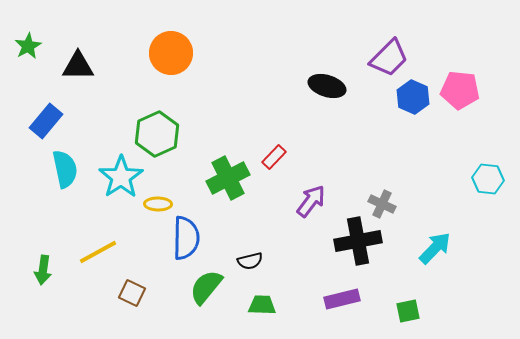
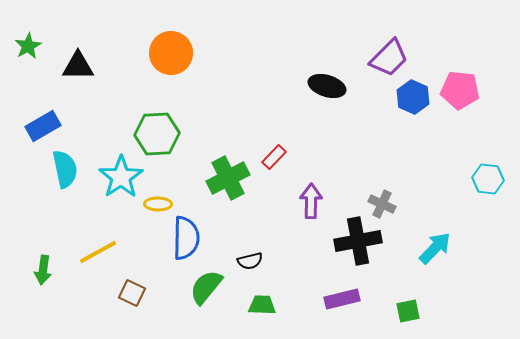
blue rectangle: moved 3 px left, 5 px down; rotated 20 degrees clockwise
green hexagon: rotated 21 degrees clockwise
purple arrow: rotated 36 degrees counterclockwise
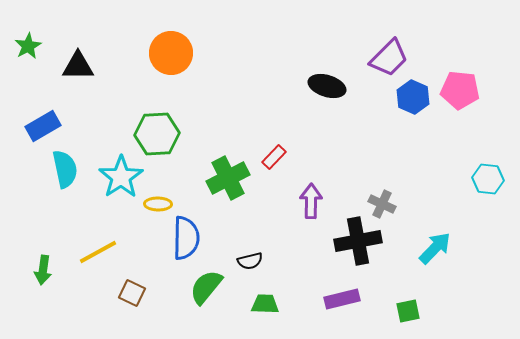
green trapezoid: moved 3 px right, 1 px up
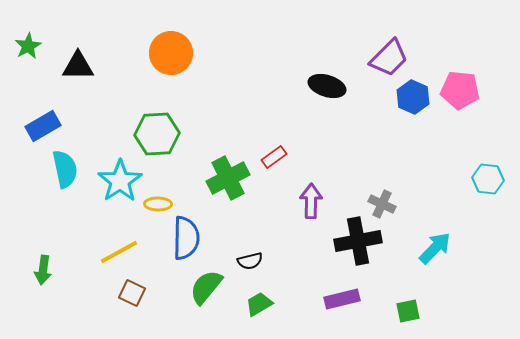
red rectangle: rotated 10 degrees clockwise
cyan star: moved 1 px left, 4 px down
yellow line: moved 21 px right
green trapezoid: moved 6 px left; rotated 32 degrees counterclockwise
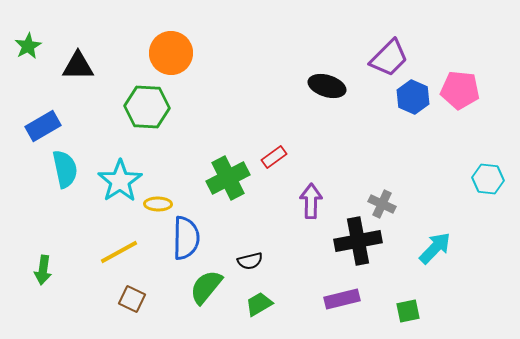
green hexagon: moved 10 px left, 27 px up; rotated 6 degrees clockwise
brown square: moved 6 px down
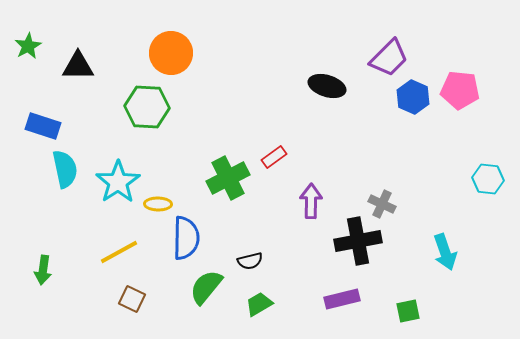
blue rectangle: rotated 48 degrees clockwise
cyan star: moved 2 px left, 1 px down
cyan arrow: moved 10 px right, 4 px down; rotated 117 degrees clockwise
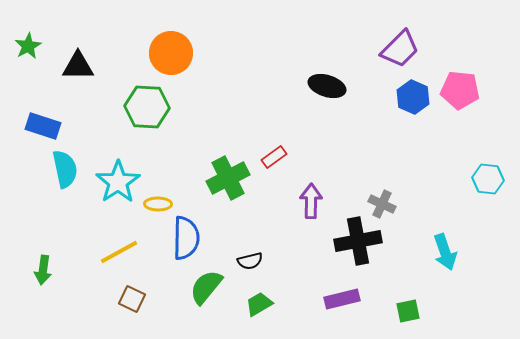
purple trapezoid: moved 11 px right, 9 px up
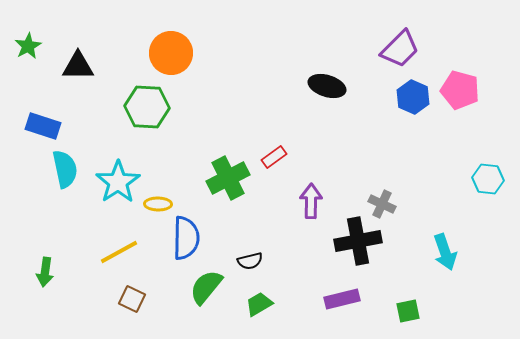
pink pentagon: rotated 9 degrees clockwise
green arrow: moved 2 px right, 2 px down
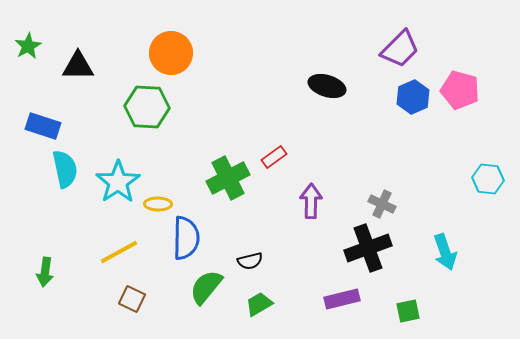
blue hexagon: rotated 12 degrees clockwise
black cross: moved 10 px right, 7 px down; rotated 9 degrees counterclockwise
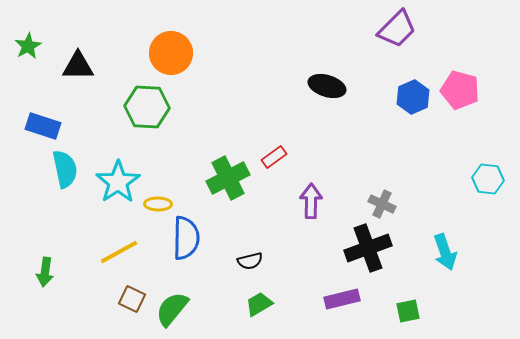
purple trapezoid: moved 3 px left, 20 px up
green semicircle: moved 34 px left, 22 px down
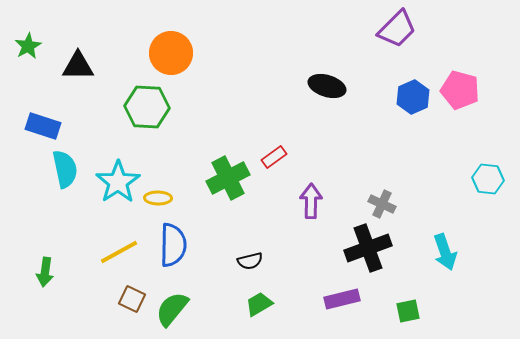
yellow ellipse: moved 6 px up
blue semicircle: moved 13 px left, 7 px down
